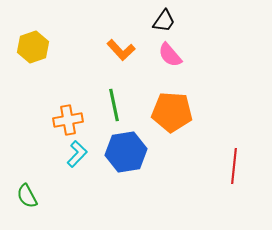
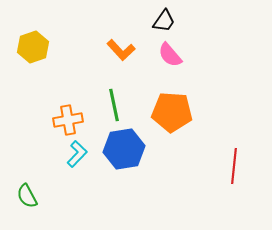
blue hexagon: moved 2 px left, 3 px up
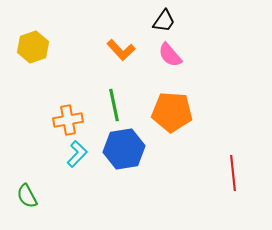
red line: moved 1 px left, 7 px down; rotated 12 degrees counterclockwise
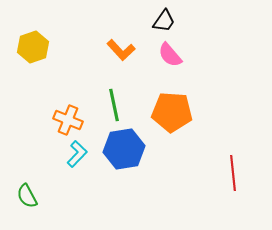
orange cross: rotated 32 degrees clockwise
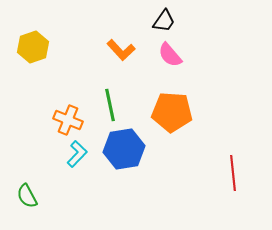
green line: moved 4 px left
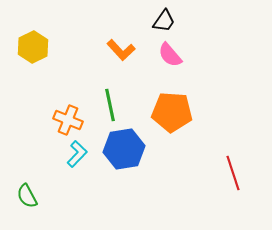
yellow hexagon: rotated 8 degrees counterclockwise
red line: rotated 12 degrees counterclockwise
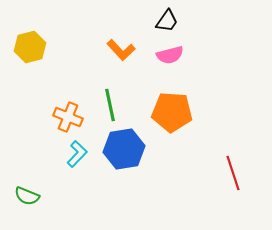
black trapezoid: moved 3 px right
yellow hexagon: moved 3 px left; rotated 12 degrees clockwise
pink semicircle: rotated 64 degrees counterclockwise
orange cross: moved 3 px up
green semicircle: rotated 40 degrees counterclockwise
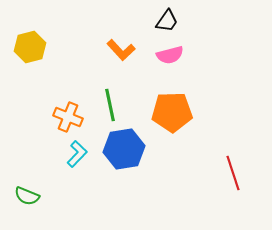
orange pentagon: rotated 6 degrees counterclockwise
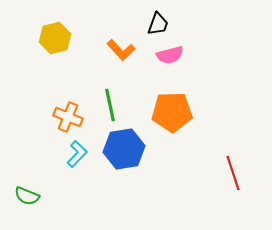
black trapezoid: moved 9 px left, 3 px down; rotated 15 degrees counterclockwise
yellow hexagon: moved 25 px right, 9 px up
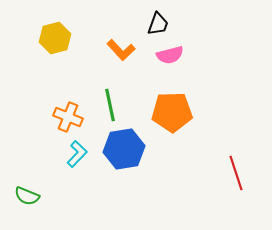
red line: moved 3 px right
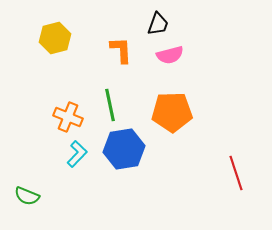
orange L-shape: rotated 140 degrees counterclockwise
